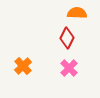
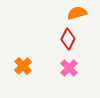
orange semicircle: rotated 18 degrees counterclockwise
red diamond: moved 1 px right, 1 px down
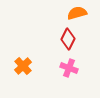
pink cross: rotated 24 degrees counterclockwise
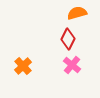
pink cross: moved 3 px right, 3 px up; rotated 18 degrees clockwise
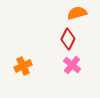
orange cross: rotated 18 degrees clockwise
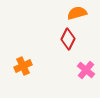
pink cross: moved 14 px right, 5 px down
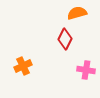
red diamond: moved 3 px left
pink cross: rotated 30 degrees counterclockwise
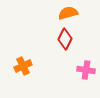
orange semicircle: moved 9 px left
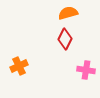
orange cross: moved 4 px left
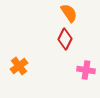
orange semicircle: moved 1 px right; rotated 72 degrees clockwise
orange cross: rotated 12 degrees counterclockwise
